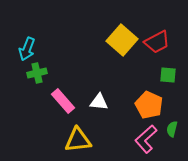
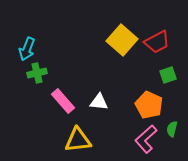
green square: rotated 24 degrees counterclockwise
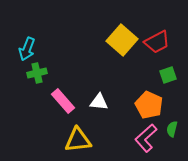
pink L-shape: moved 1 px up
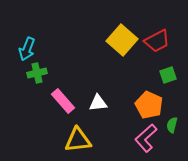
red trapezoid: moved 1 px up
white triangle: moved 1 px left, 1 px down; rotated 12 degrees counterclockwise
green semicircle: moved 4 px up
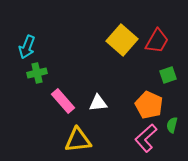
red trapezoid: rotated 32 degrees counterclockwise
cyan arrow: moved 2 px up
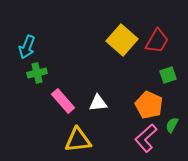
green semicircle: rotated 14 degrees clockwise
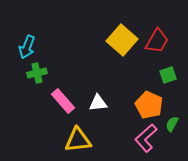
green semicircle: moved 1 px up
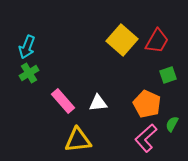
green cross: moved 8 px left; rotated 18 degrees counterclockwise
orange pentagon: moved 2 px left, 1 px up
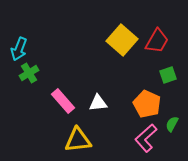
cyan arrow: moved 8 px left, 2 px down
